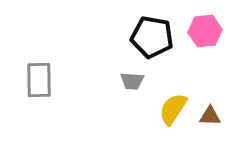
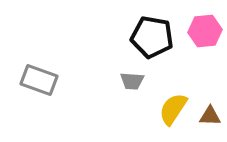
gray rectangle: rotated 69 degrees counterclockwise
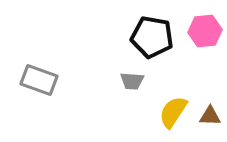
yellow semicircle: moved 3 px down
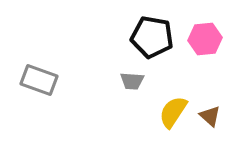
pink hexagon: moved 8 px down
brown triangle: rotated 40 degrees clockwise
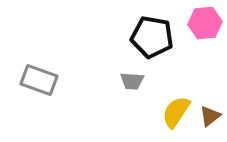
pink hexagon: moved 16 px up
yellow semicircle: moved 3 px right
brown triangle: rotated 40 degrees clockwise
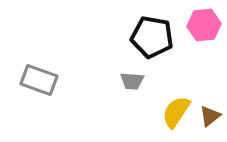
pink hexagon: moved 1 px left, 2 px down
